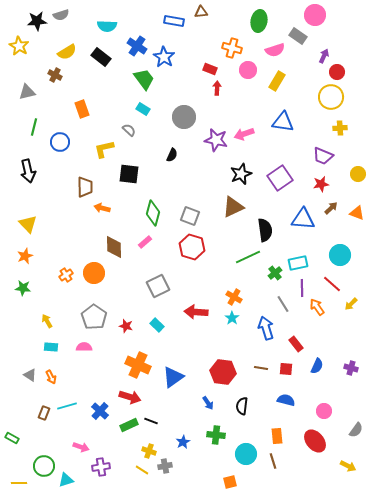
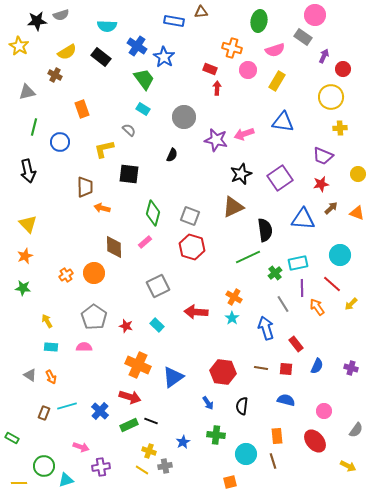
gray rectangle at (298, 36): moved 5 px right, 1 px down
red circle at (337, 72): moved 6 px right, 3 px up
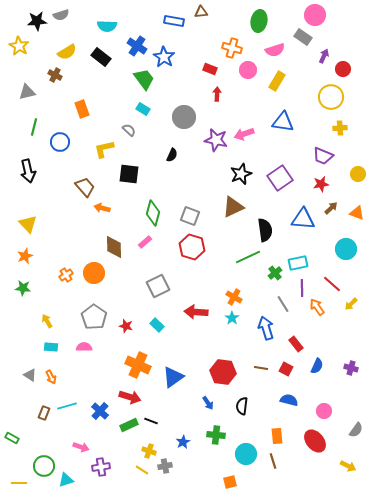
red arrow at (217, 88): moved 6 px down
brown trapezoid at (85, 187): rotated 40 degrees counterclockwise
cyan circle at (340, 255): moved 6 px right, 6 px up
red square at (286, 369): rotated 24 degrees clockwise
blue semicircle at (286, 400): moved 3 px right
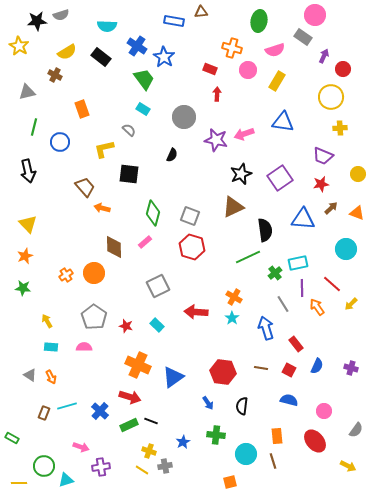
red square at (286, 369): moved 3 px right, 1 px down
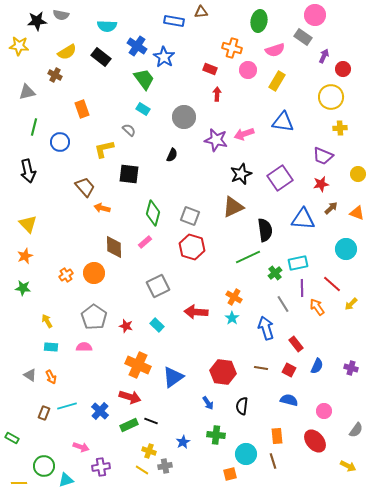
gray semicircle at (61, 15): rotated 28 degrees clockwise
yellow star at (19, 46): rotated 24 degrees counterclockwise
orange square at (230, 482): moved 8 px up
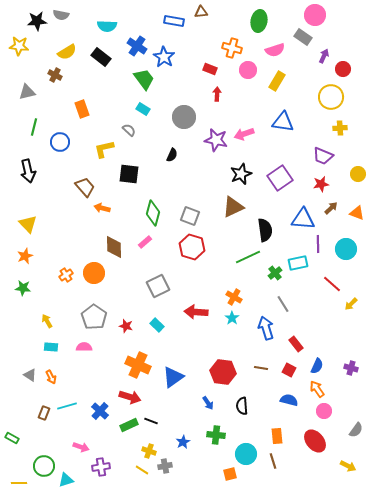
purple line at (302, 288): moved 16 px right, 44 px up
orange arrow at (317, 307): moved 82 px down
black semicircle at (242, 406): rotated 12 degrees counterclockwise
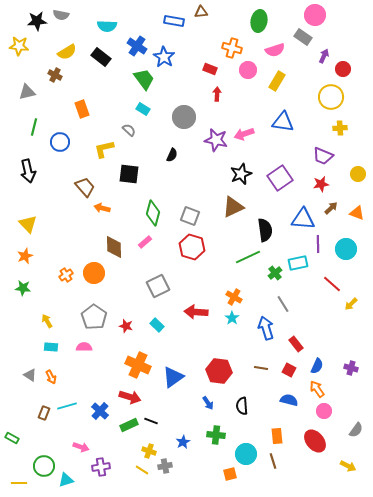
red hexagon at (223, 372): moved 4 px left, 1 px up
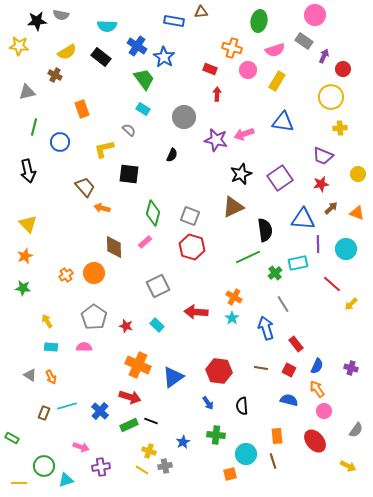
gray rectangle at (303, 37): moved 1 px right, 4 px down
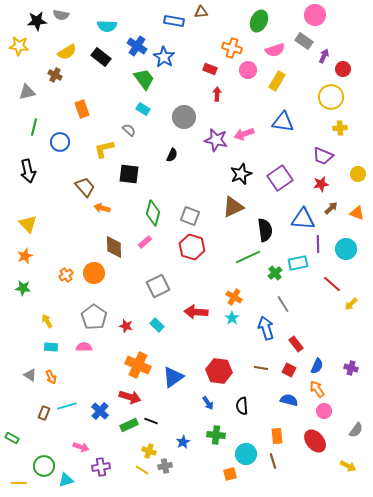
green ellipse at (259, 21): rotated 15 degrees clockwise
